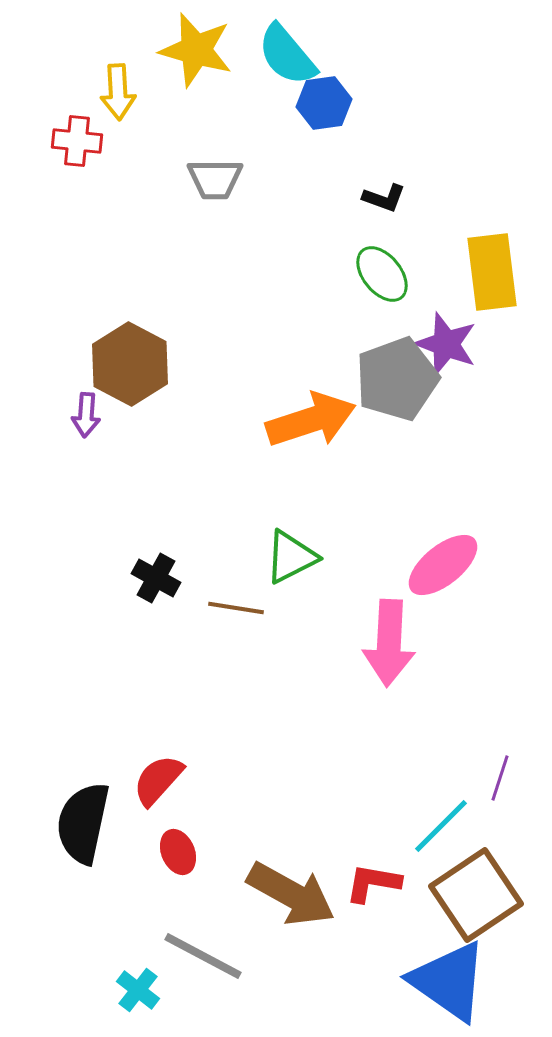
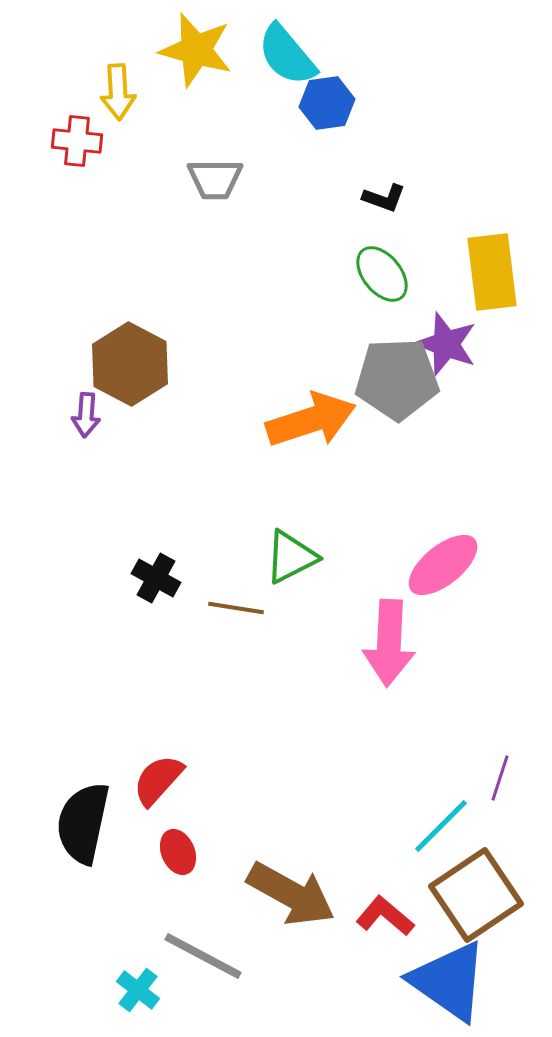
blue hexagon: moved 3 px right
gray pentagon: rotated 18 degrees clockwise
red L-shape: moved 12 px right, 33 px down; rotated 30 degrees clockwise
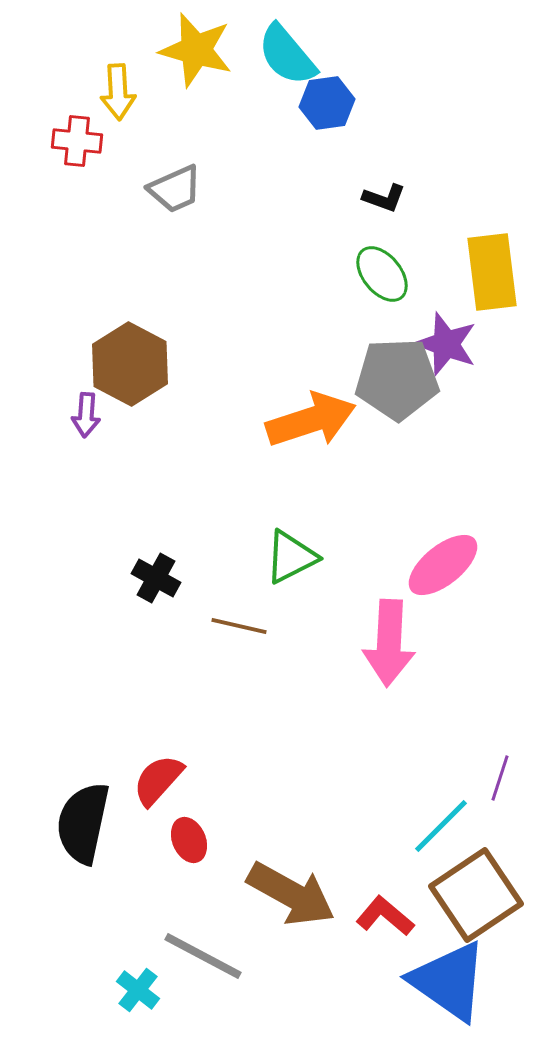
gray trapezoid: moved 40 px left, 10 px down; rotated 24 degrees counterclockwise
brown line: moved 3 px right, 18 px down; rotated 4 degrees clockwise
red ellipse: moved 11 px right, 12 px up
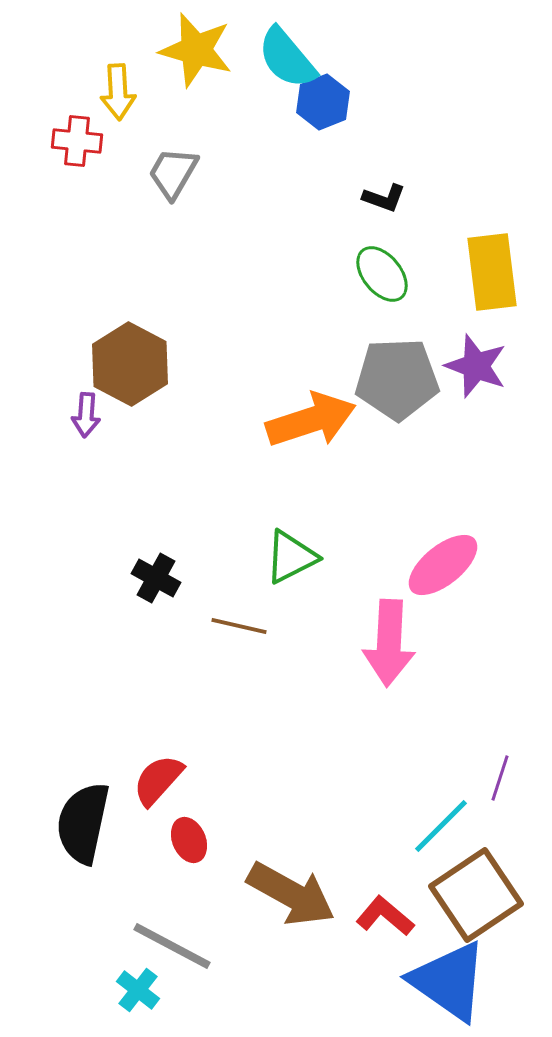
cyan semicircle: moved 3 px down
blue hexagon: moved 4 px left, 1 px up; rotated 14 degrees counterclockwise
gray trapezoid: moved 2 px left, 16 px up; rotated 144 degrees clockwise
purple star: moved 30 px right, 22 px down
gray line: moved 31 px left, 10 px up
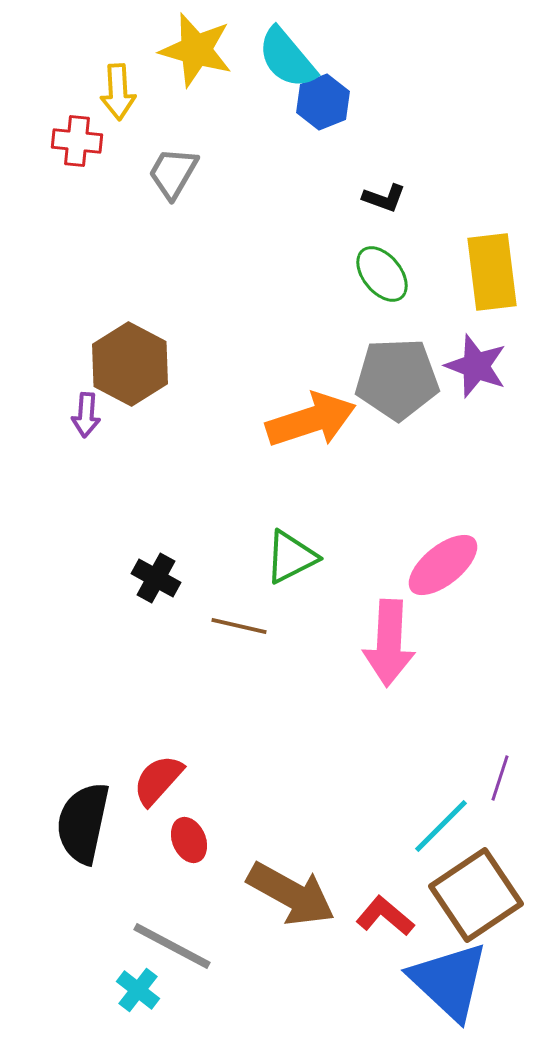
blue triangle: rotated 8 degrees clockwise
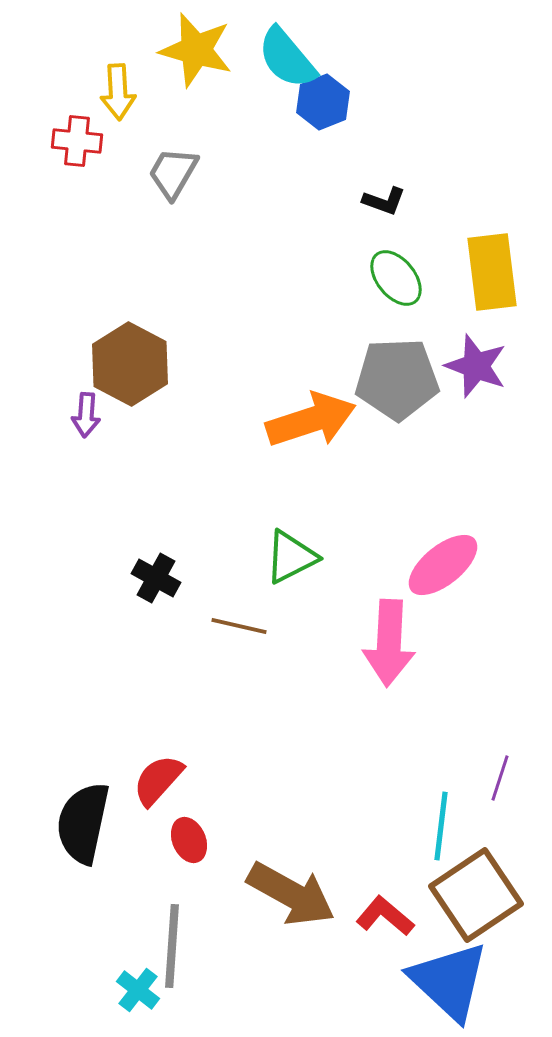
black L-shape: moved 3 px down
green ellipse: moved 14 px right, 4 px down
cyan line: rotated 38 degrees counterclockwise
gray line: rotated 66 degrees clockwise
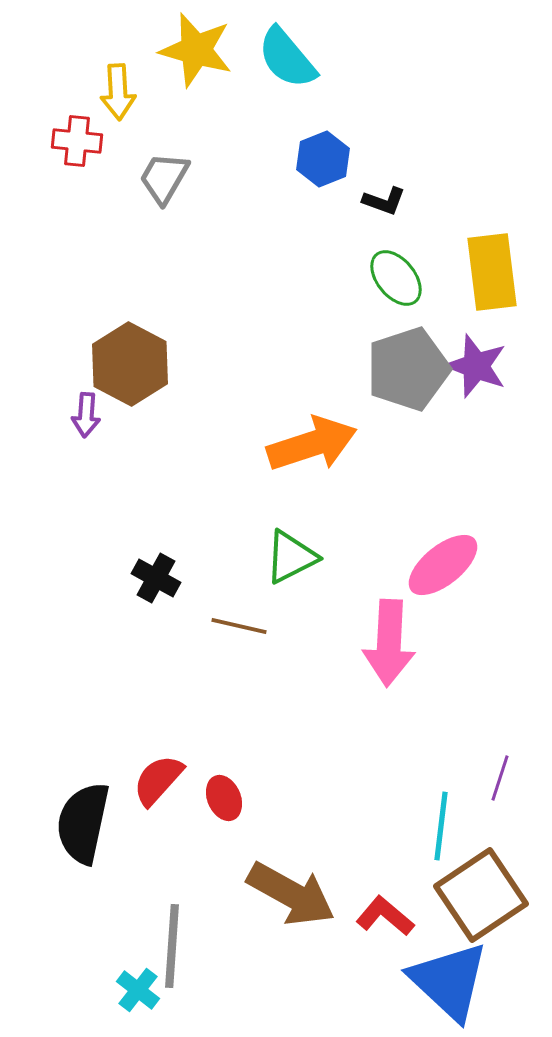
blue hexagon: moved 57 px down
gray trapezoid: moved 9 px left, 5 px down
gray pentagon: moved 11 px right, 10 px up; rotated 16 degrees counterclockwise
orange arrow: moved 1 px right, 24 px down
red ellipse: moved 35 px right, 42 px up
brown square: moved 5 px right
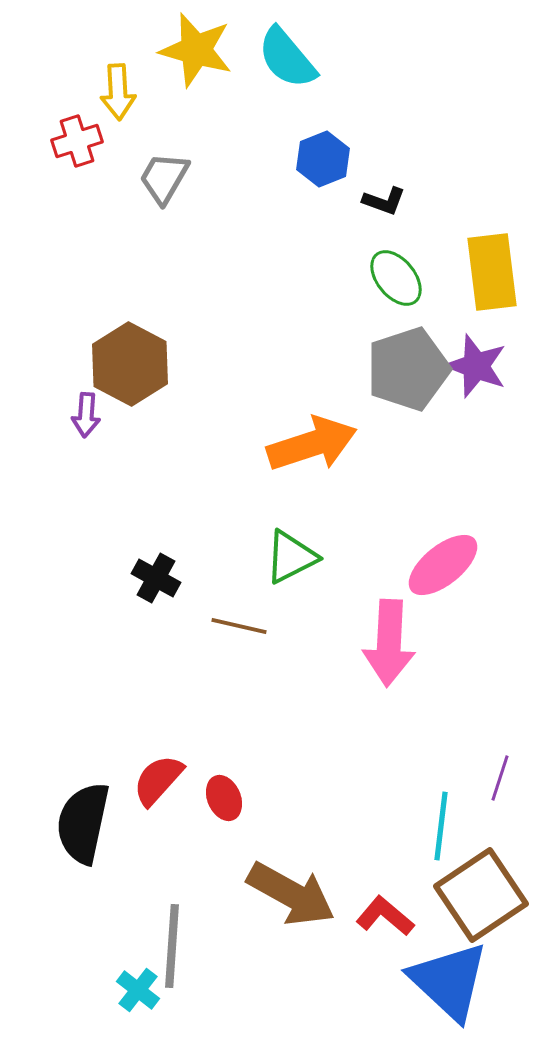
red cross: rotated 24 degrees counterclockwise
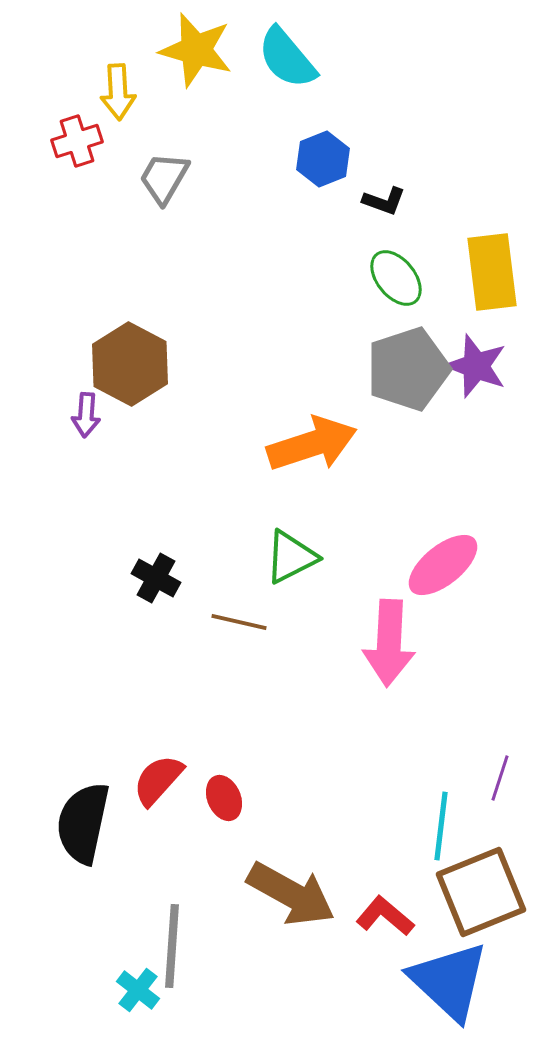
brown line: moved 4 px up
brown square: moved 3 px up; rotated 12 degrees clockwise
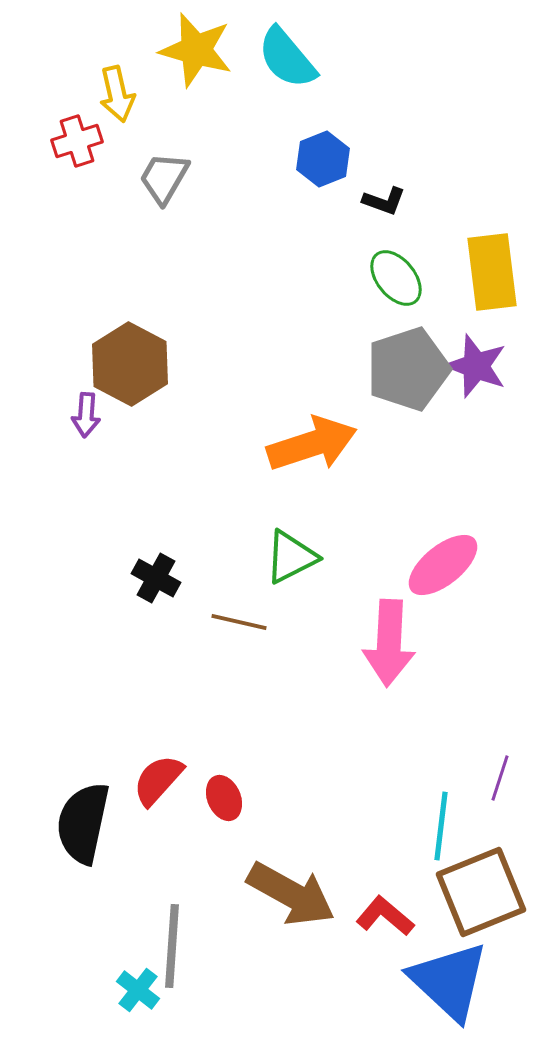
yellow arrow: moved 1 px left, 2 px down; rotated 10 degrees counterclockwise
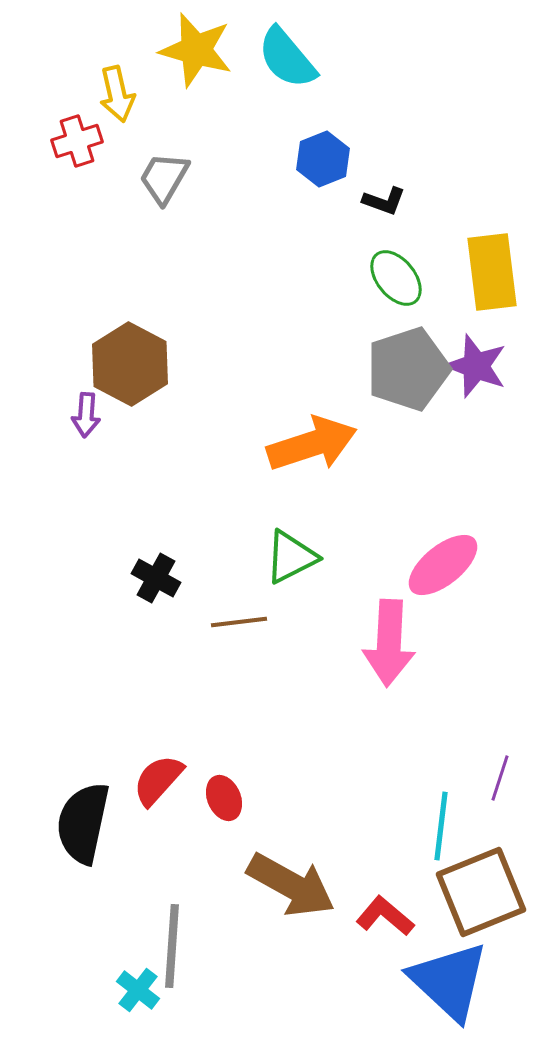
brown line: rotated 20 degrees counterclockwise
brown arrow: moved 9 px up
